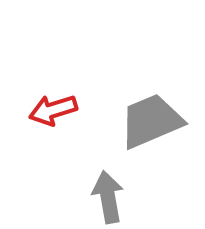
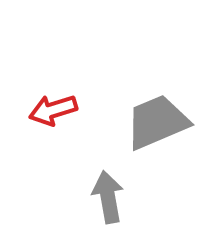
gray trapezoid: moved 6 px right, 1 px down
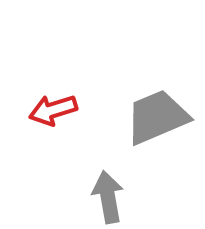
gray trapezoid: moved 5 px up
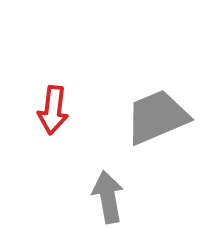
red arrow: rotated 66 degrees counterclockwise
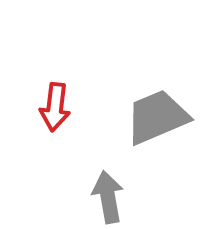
red arrow: moved 2 px right, 3 px up
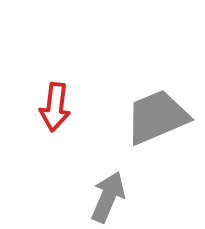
gray arrow: rotated 33 degrees clockwise
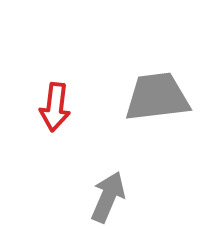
gray trapezoid: moved 20 px up; rotated 16 degrees clockwise
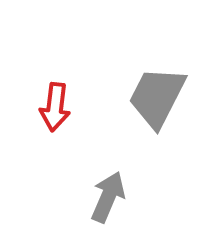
gray trapezoid: rotated 56 degrees counterclockwise
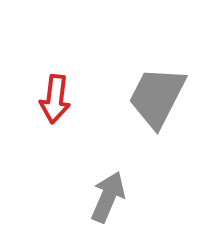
red arrow: moved 8 px up
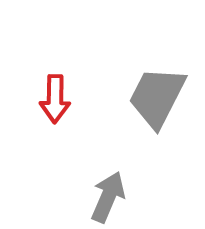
red arrow: rotated 6 degrees counterclockwise
